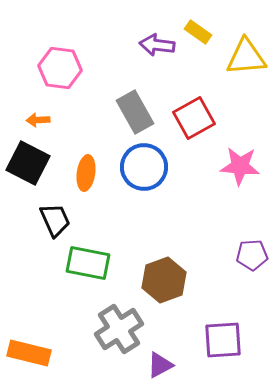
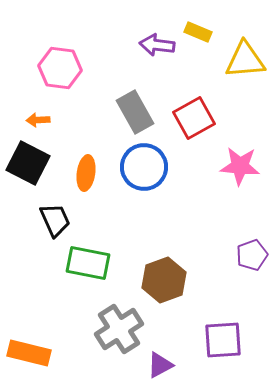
yellow rectangle: rotated 12 degrees counterclockwise
yellow triangle: moved 1 px left, 3 px down
purple pentagon: rotated 16 degrees counterclockwise
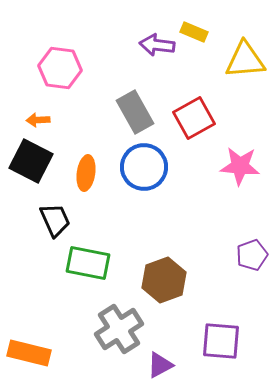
yellow rectangle: moved 4 px left
black square: moved 3 px right, 2 px up
purple square: moved 2 px left, 1 px down; rotated 9 degrees clockwise
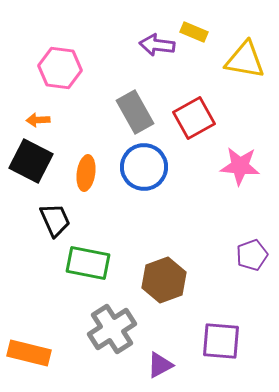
yellow triangle: rotated 15 degrees clockwise
gray cross: moved 7 px left
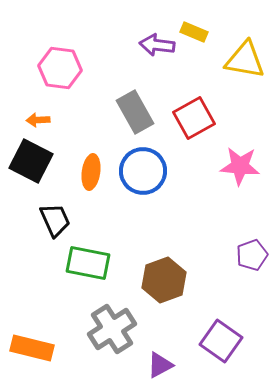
blue circle: moved 1 px left, 4 px down
orange ellipse: moved 5 px right, 1 px up
purple square: rotated 30 degrees clockwise
orange rectangle: moved 3 px right, 5 px up
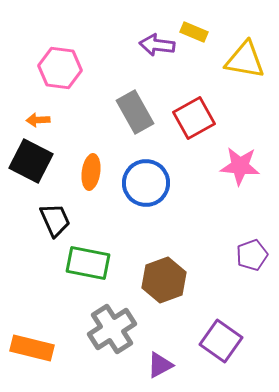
blue circle: moved 3 px right, 12 px down
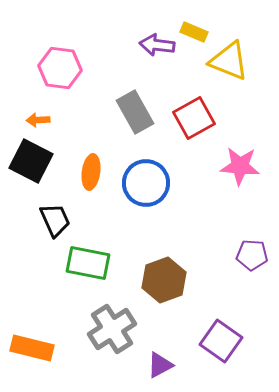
yellow triangle: moved 16 px left, 1 px down; rotated 12 degrees clockwise
purple pentagon: rotated 24 degrees clockwise
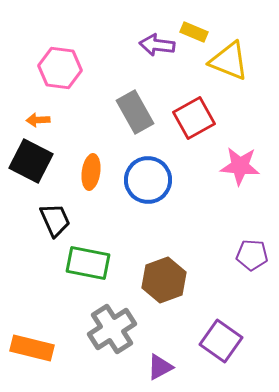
blue circle: moved 2 px right, 3 px up
purple triangle: moved 2 px down
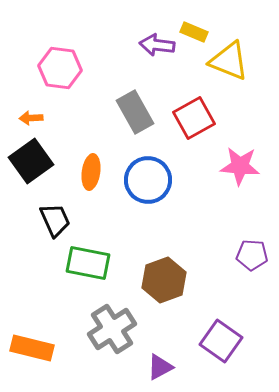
orange arrow: moved 7 px left, 2 px up
black square: rotated 27 degrees clockwise
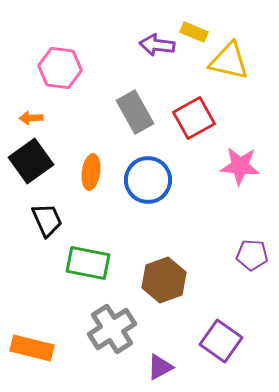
yellow triangle: rotated 9 degrees counterclockwise
black trapezoid: moved 8 px left
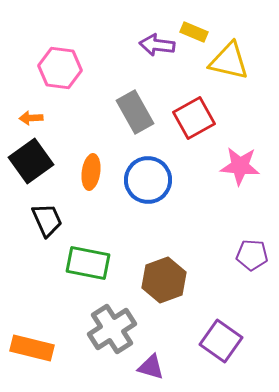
purple triangle: moved 9 px left; rotated 44 degrees clockwise
